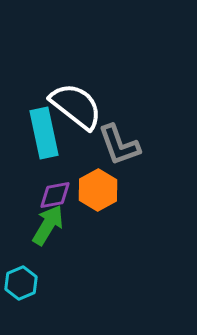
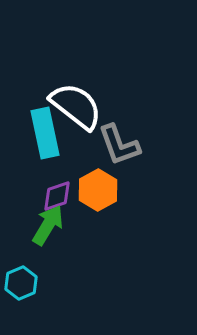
cyan rectangle: moved 1 px right
purple diamond: moved 2 px right, 1 px down; rotated 8 degrees counterclockwise
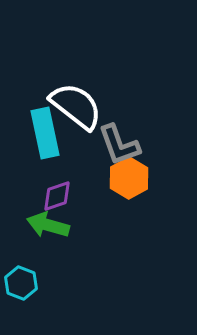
orange hexagon: moved 31 px right, 12 px up
green arrow: rotated 105 degrees counterclockwise
cyan hexagon: rotated 16 degrees counterclockwise
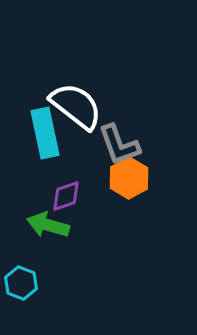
purple diamond: moved 9 px right
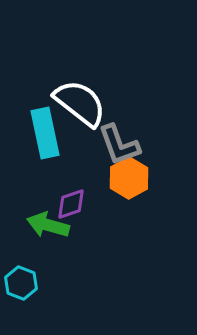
white semicircle: moved 4 px right, 3 px up
purple diamond: moved 5 px right, 8 px down
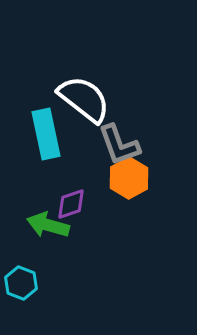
white semicircle: moved 4 px right, 4 px up
cyan rectangle: moved 1 px right, 1 px down
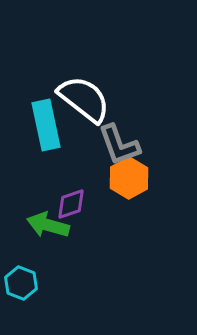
cyan rectangle: moved 9 px up
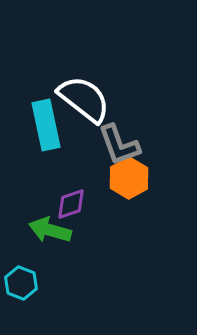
green arrow: moved 2 px right, 5 px down
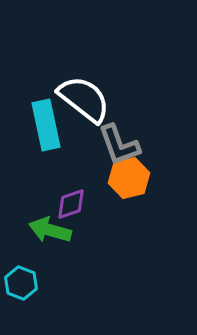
orange hexagon: rotated 15 degrees clockwise
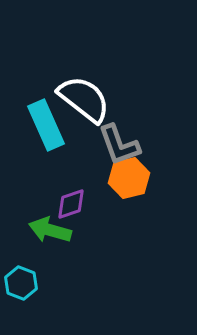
cyan rectangle: rotated 12 degrees counterclockwise
